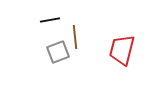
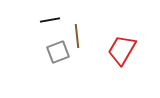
brown line: moved 2 px right, 1 px up
red trapezoid: rotated 16 degrees clockwise
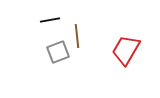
red trapezoid: moved 4 px right
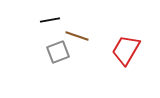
brown line: rotated 65 degrees counterclockwise
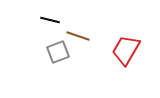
black line: rotated 24 degrees clockwise
brown line: moved 1 px right
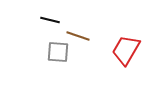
gray square: rotated 25 degrees clockwise
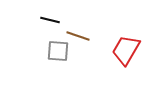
gray square: moved 1 px up
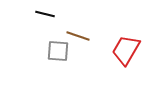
black line: moved 5 px left, 6 px up
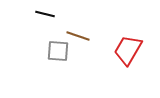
red trapezoid: moved 2 px right
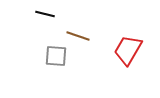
gray square: moved 2 px left, 5 px down
